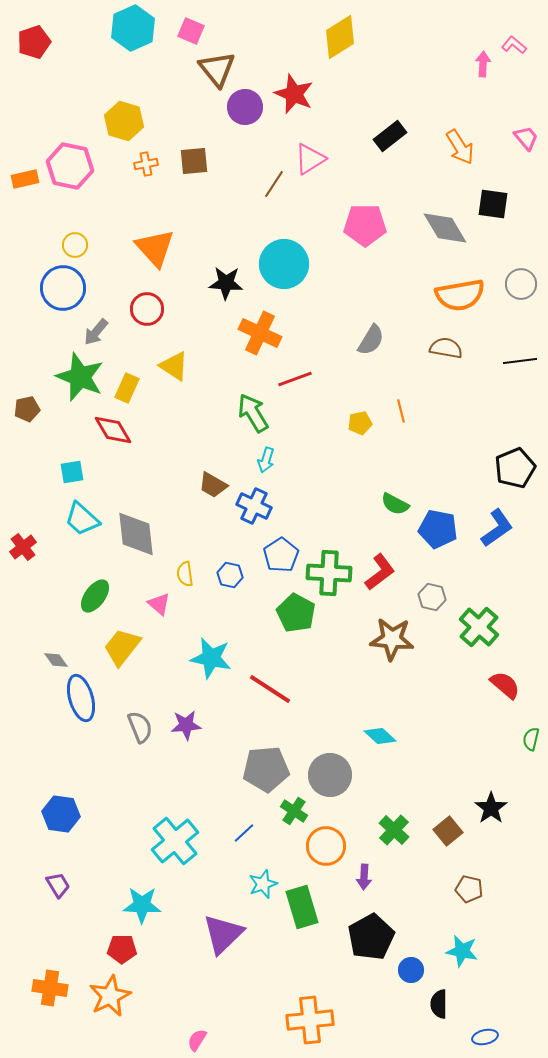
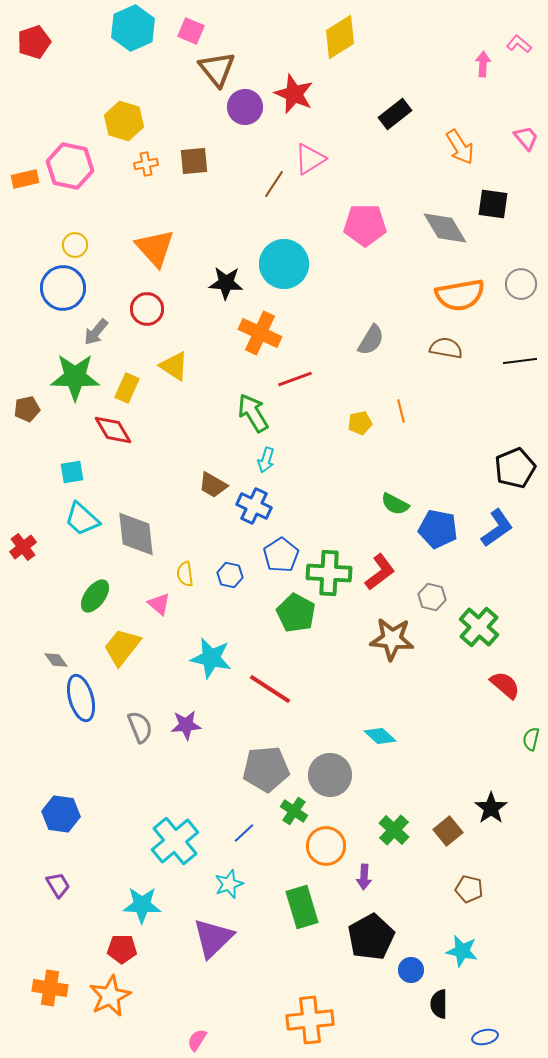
pink L-shape at (514, 45): moved 5 px right, 1 px up
black rectangle at (390, 136): moved 5 px right, 22 px up
green star at (80, 377): moved 5 px left; rotated 21 degrees counterclockwise
cyan star at (263, 884): moved 34 px left
purple triangle at (223, 934): moved 10 px left, 4 px down
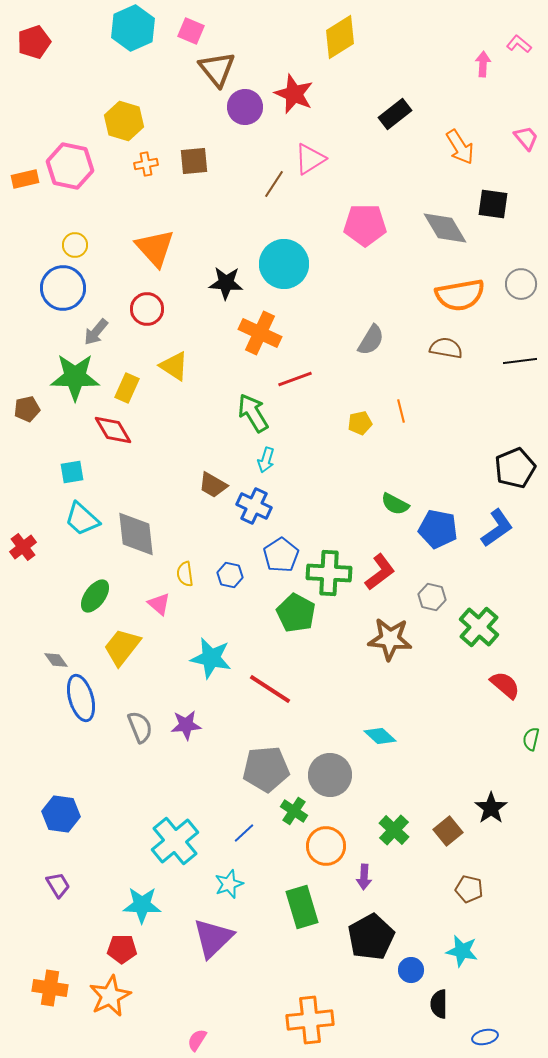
brown star at (392, 639): moved 2 px left
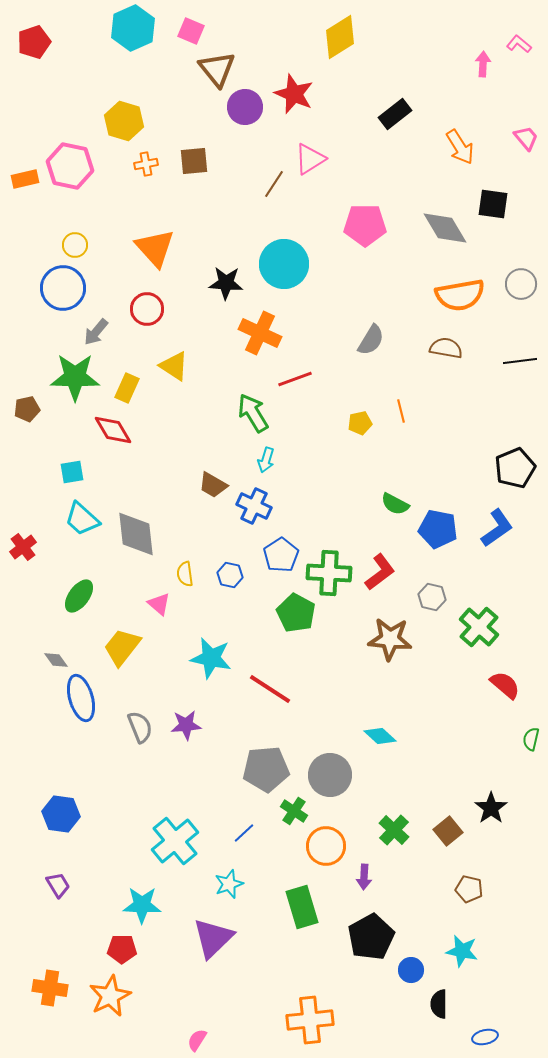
green ellipse at (95, 596): moved 16 px left
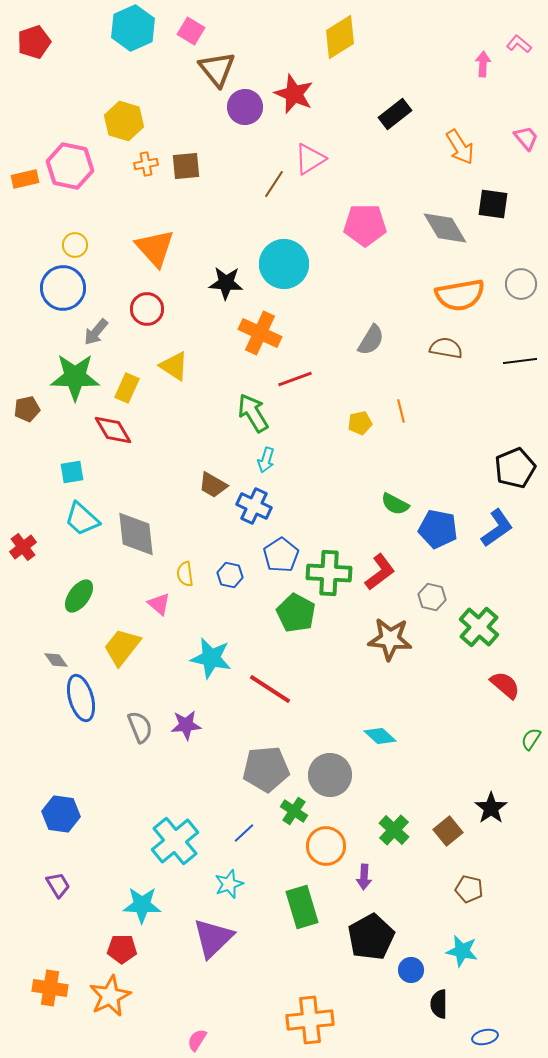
pink square at (191, 31): rotated 8 degrees clockwise
brown square at (194, 161): moved 8 px left, 5 px down
green semicircle at (531, 739): rotated 20 degrees clockwise
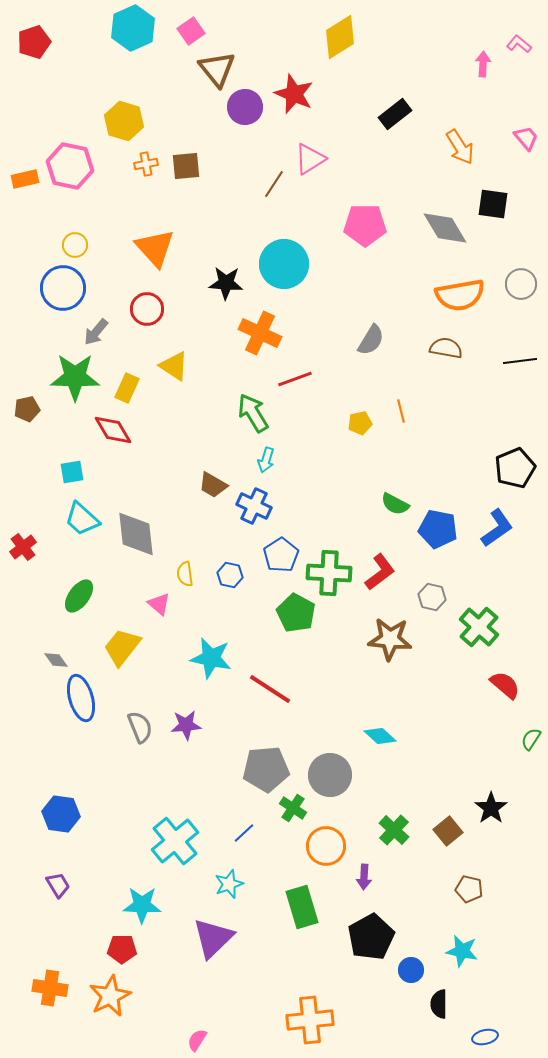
pink square at (191, 31): rotated 24 degrees clockwise
green cross at (294, 811): moved 1 px left, 3 px up
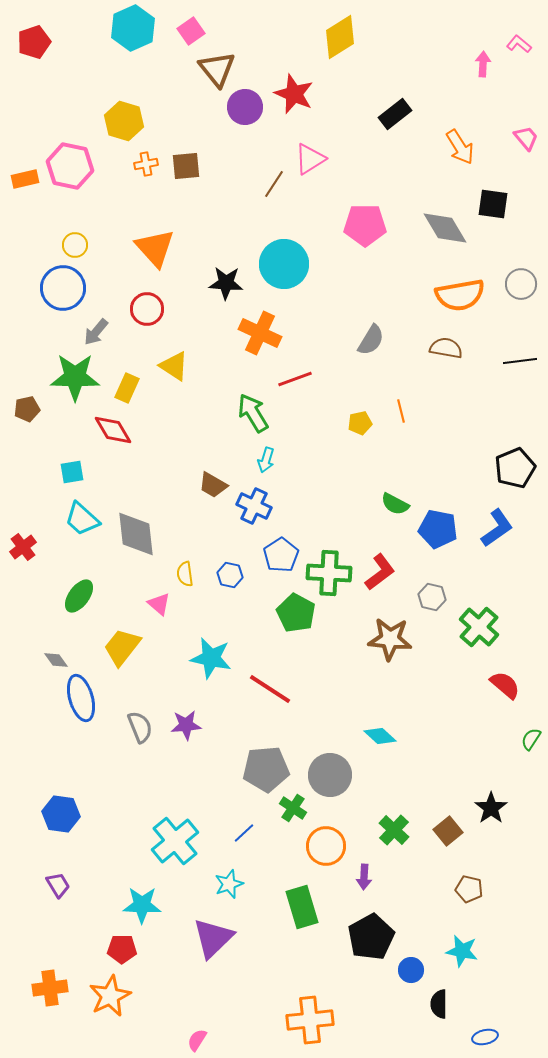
orange cross at (50, 988): rotated 16 degrees counterclockwise
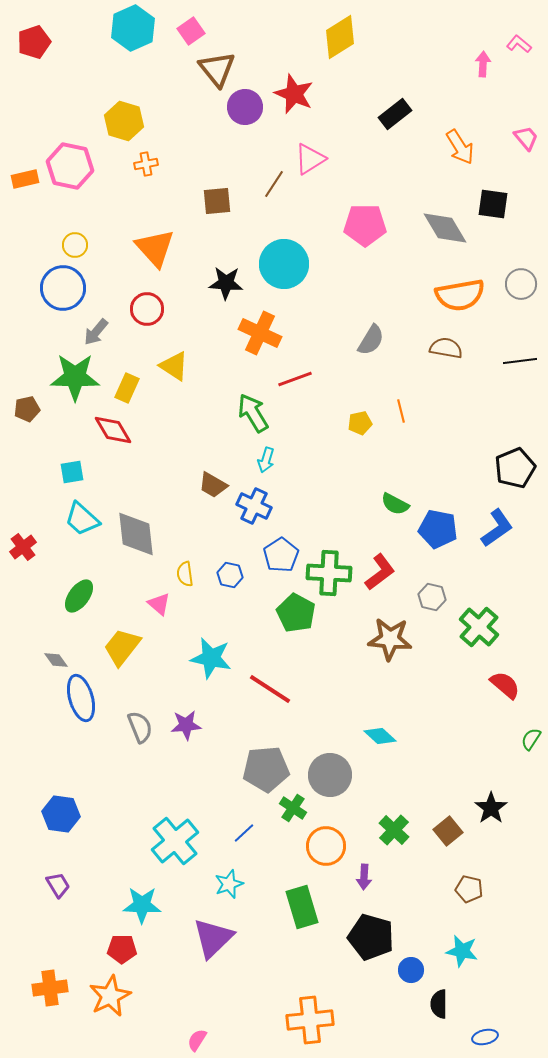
brown square at (186, 166): moved 31 px right, 35 px down
black pentagon at (371, 937): rotated 27 degrees counterclockwise
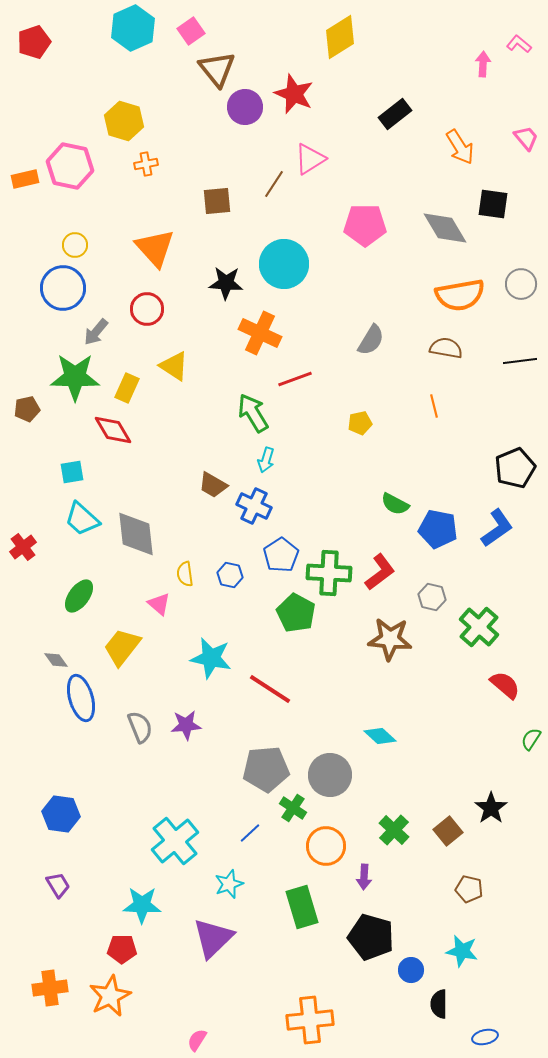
orange line at (401, 411): moved 33 px right, 5 px up
blue line at (244, 833): moved 6 px right
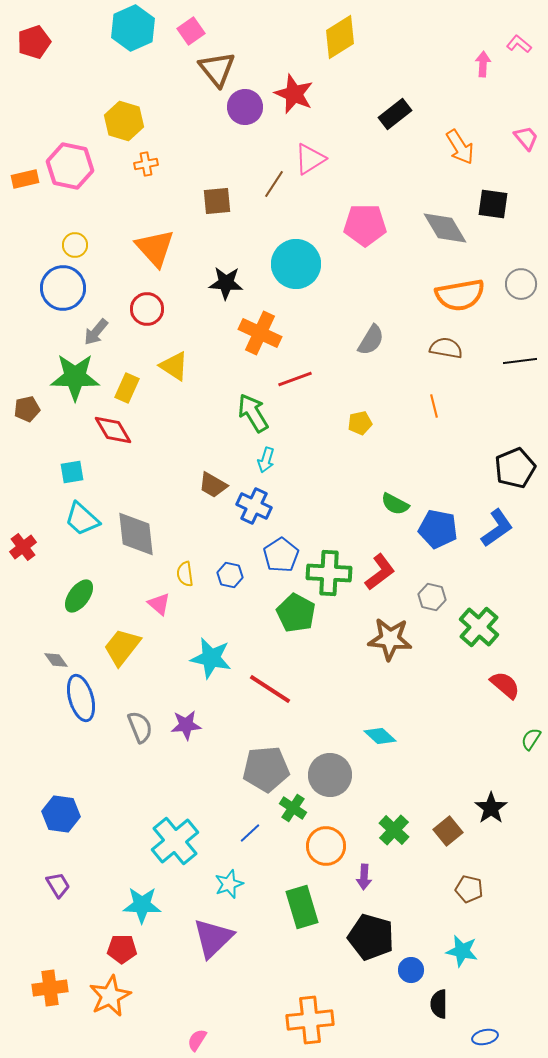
cyan circle at (284, 264): moved 12 px right
